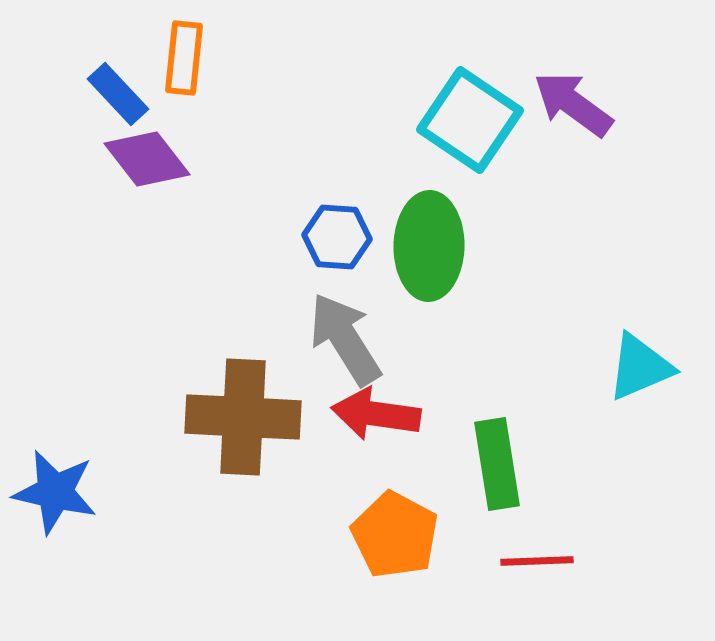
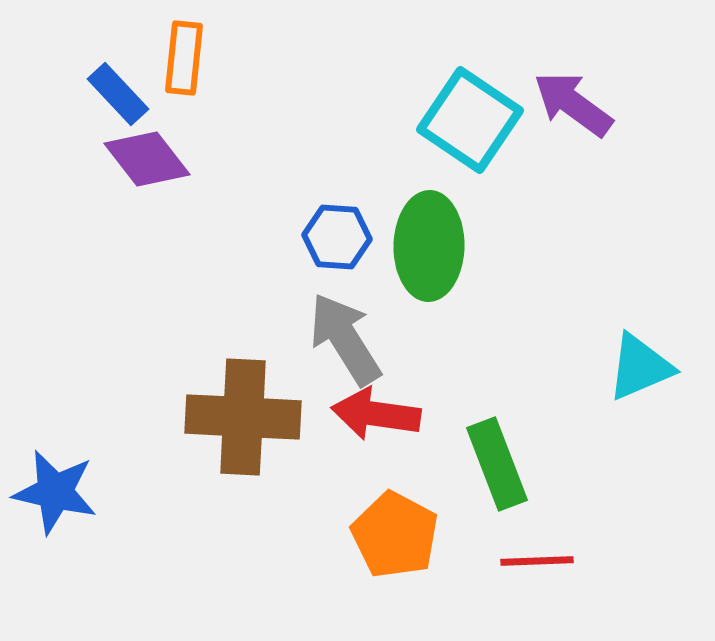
green rectangle: rotated 12 degrees counterclockwise
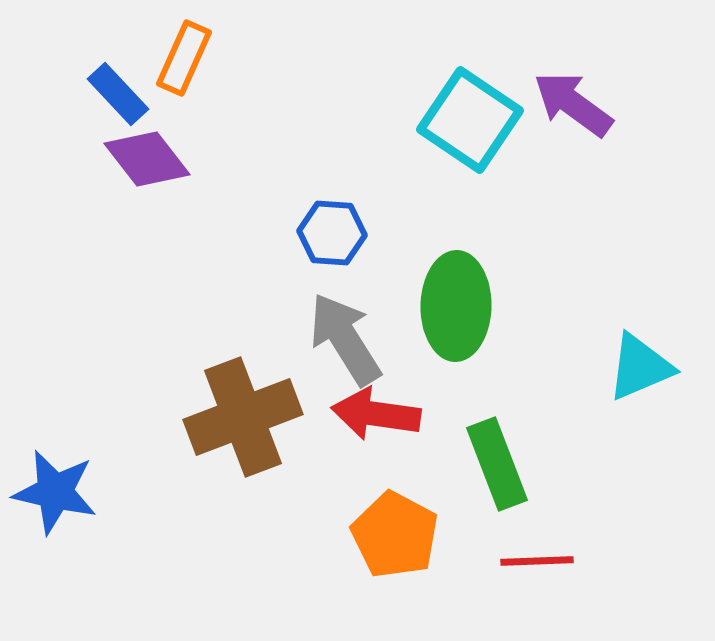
orange rectangle: rotated 18 degrees clockwise
blue hexagon: moved 5 px left, 4 px up
green ellipse: moved 27 px right, 60 px down
brown cross: rotated 24 degrees counterclockwise
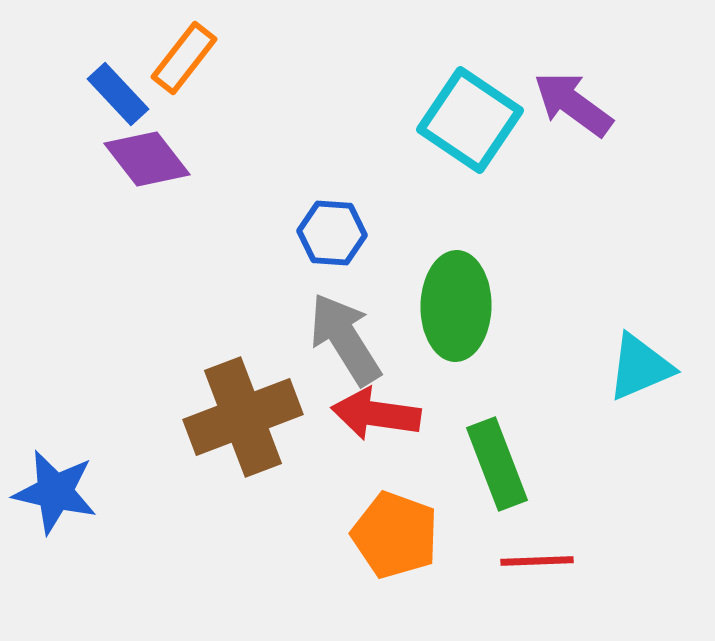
orange rectangle: rotated 14 degrees clockwise
orange pentagon: rotated 8 degrees counterclockwise
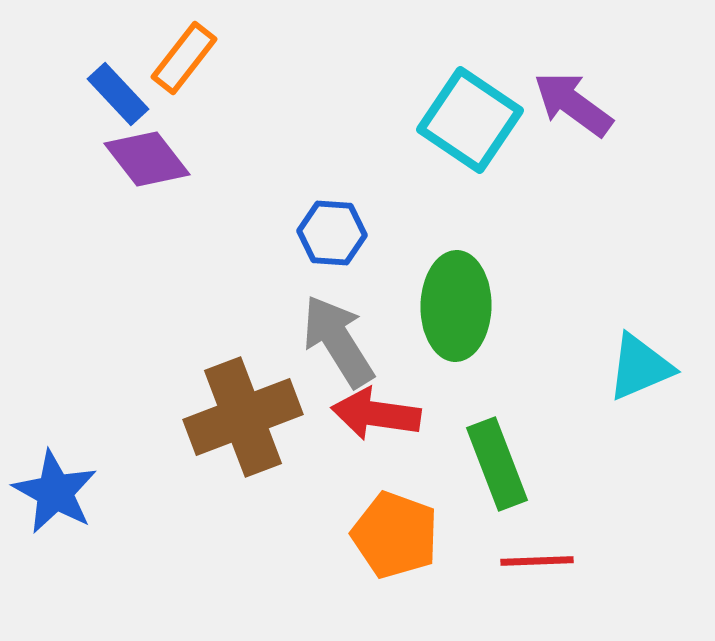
gray arrow: moved 7 px left, 2 px down
blue star: rotated 16 degrees clockwise
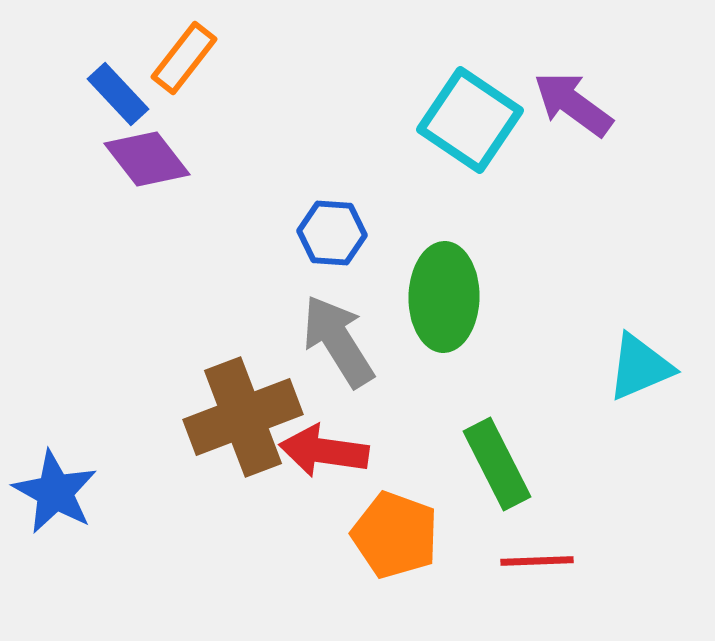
green ellipse: moved 12 px left, 9 px up
red arrow: moved 52 px left, 37 px down
green rectangle: rotated 6 degrees counterclockwise
